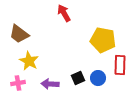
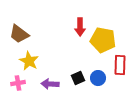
red arrow: moved 16 px right, 14 px down; rotated 150 degrees counterclockwise
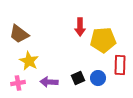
yellow pentagon: rotated 15 degrees counterclockwise
purple arrow: moved 1 px left, 2 px up
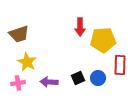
brown trapezoid: rotated 55 degrees counterclockwise
yellow star: moved 2 px left, 1 px down
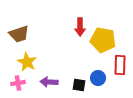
yellow pentagon: rotated 15 degrees clockwise
black square: moved 1 px right, 7 px down; rotated 32 degrees clockwise
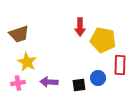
black square: rotated 16 degrees counterclockwise
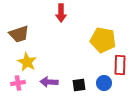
red arrow: moved 19 px left, 14 px up
blue circle: moved 6 px right, 5 px down
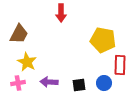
brown trapezoid: rotated 45 degrees counterclockwise
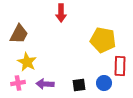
red rectangle: moved 1 px down
purple arrow: moved 4 px left, 2 px down
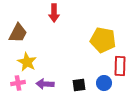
red arrow: moved 7 px left
brown trapezoid: moved 1 px left, 1 px up
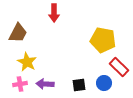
red rectangle: moved 1 px left, 1 px down; rotated 48 degrees counterclockwise
pink cross: moved 2 px right, 1 px down
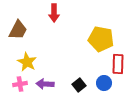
brown trapezoid: moved 3 px up
yellow pentagon: moved 2 px left, 1 px up
red rectangle: moved 1 px left, 3 px up; rotated 48 degrees clockwise
black square: rotated 32 degrees counterclockwise
